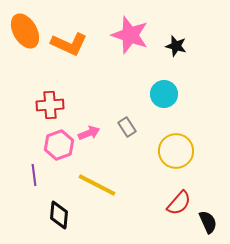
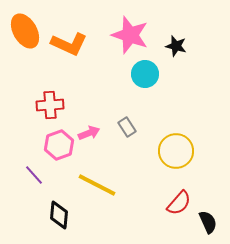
cyan circle: moved 19 px left, 20 px up
purple line: rotated 35 degrees counterclockwise
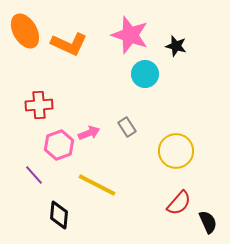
red cross: moved 11 px left
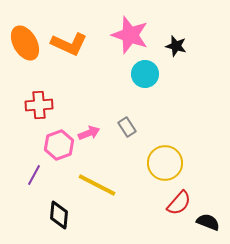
orange ellipse: moved 12 px down
yellow circle: moved 11 px left, 12 px down
purple line: rotated 70 degrees clockwise
black semicircle: rotated 45 degrees counterclockwise
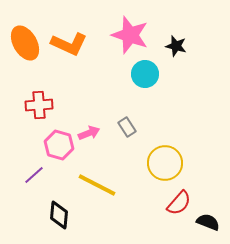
pink hexagon: rotated 24 degrees counterclockwise
purple line: rotated 20 degrees clockwise
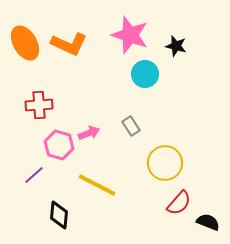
gray rectangle: moved 4 px right, 1 px up
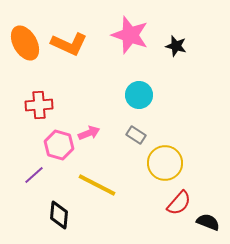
cyan circle: moved 6 px left, 21 px down
gray rectangle: moved 5 px right, 9 px down; rotated 24 degrees counterclockwise
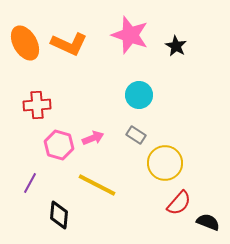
black star: rotated 15 degrees clockwise
red cross: moved 2 px left
pink arrow: moved 4 px right, 5 px down
purple line: moved 4 px left, 8 px down; rotated 20 degrees counterclockwise
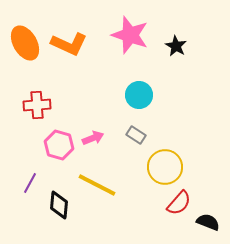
yellow circle: moved 4 px down
black diamond: moved 10 px up
